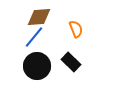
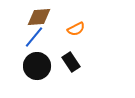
orange semicircle: rotated 84 degrees clockwise
black rectangle: rotated 12 degrees clockwise
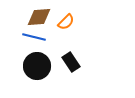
orange semicircle: moved 10 px left, 7 px up; rotated 18 degrees counterclockwise
blue line: rotated 65 degrees clockwise
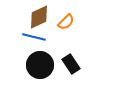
brown diamond: rotated 20 degrees counterclockwise
black rectangle: moved 2 px down
black circle: moved 3 px right, 1 px up
